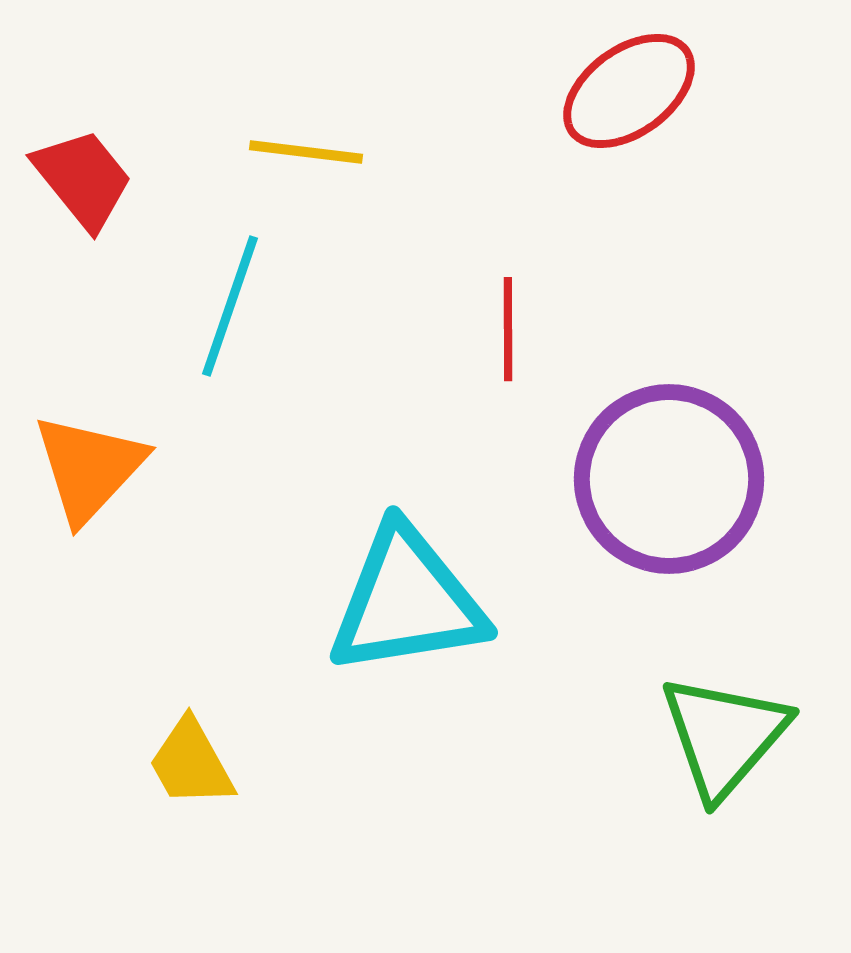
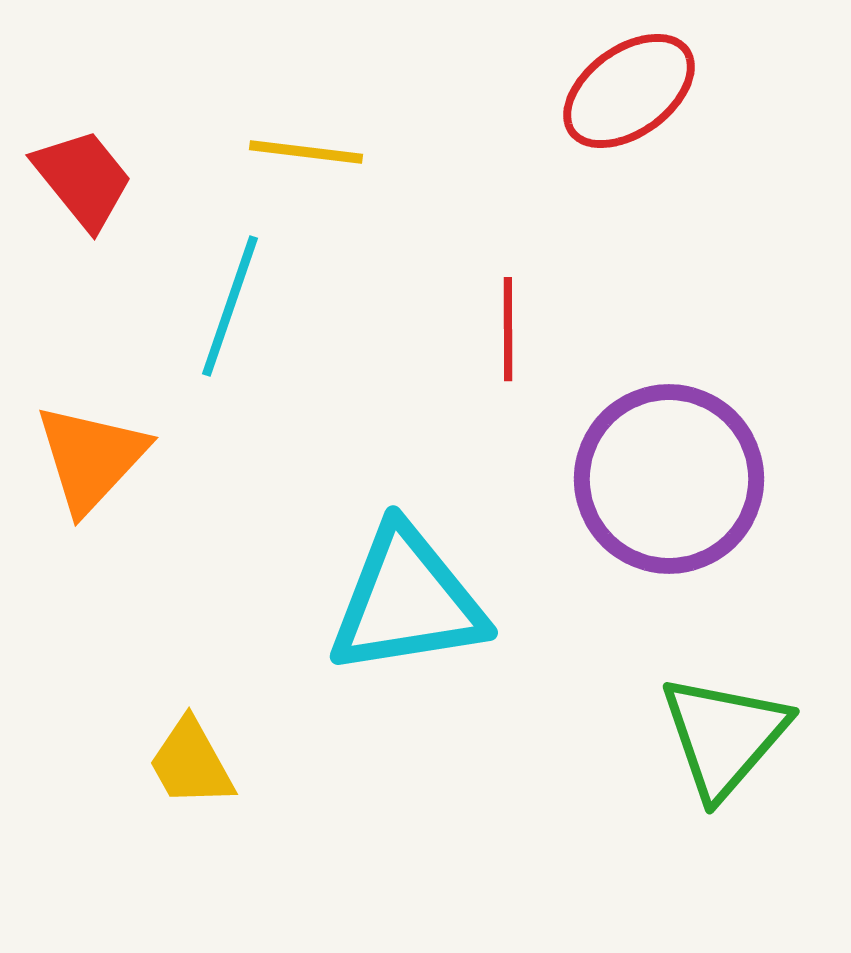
orange triangle: moved 2 px right, 10 px up
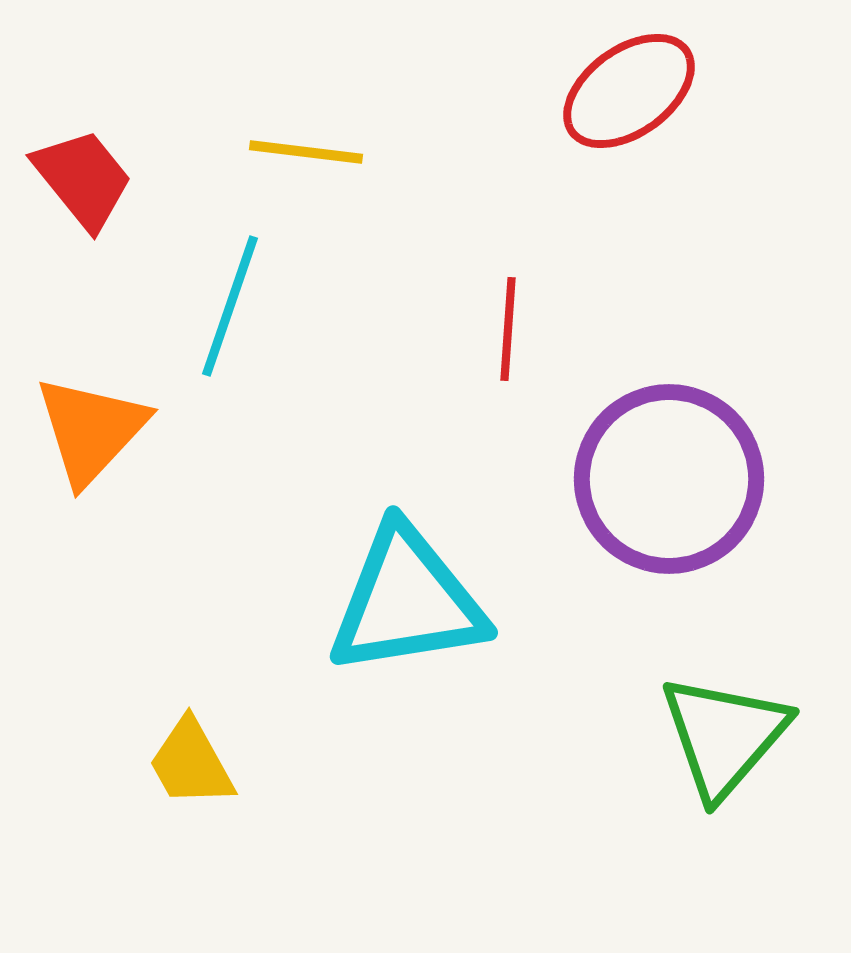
red line: rotated 4 degrees clockwise
orange triangle: moved 28 px up
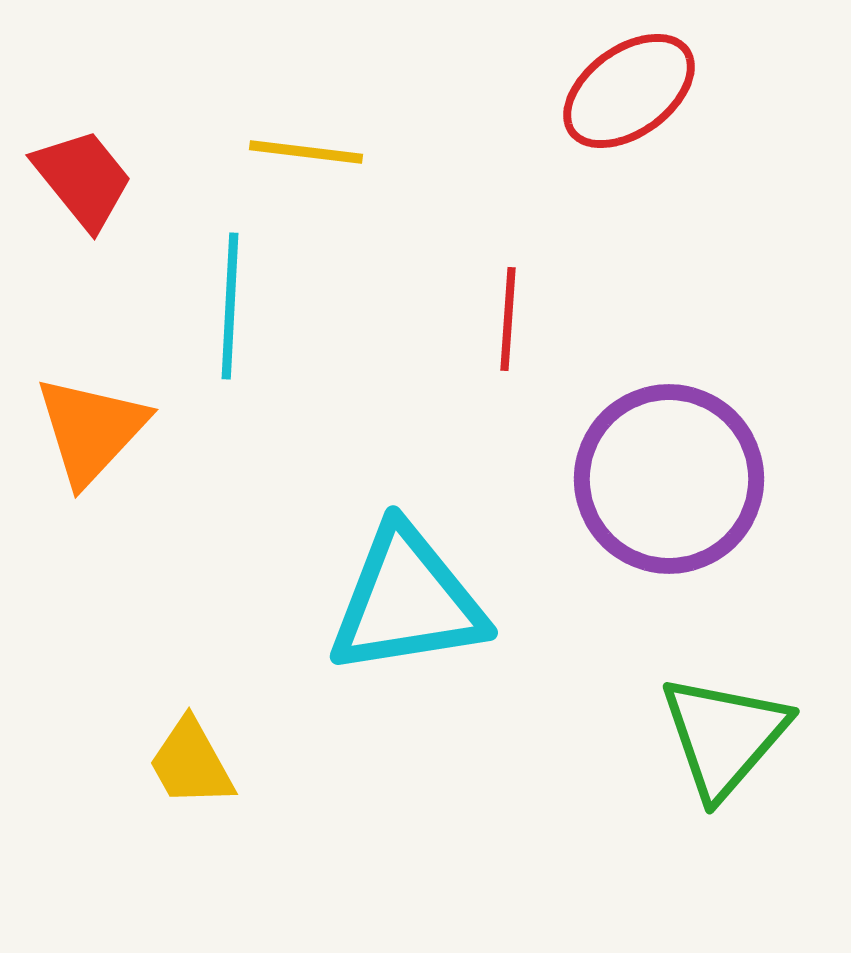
cyan line: rotated 16 degrees counterclockwise
red line: moved 10 px up
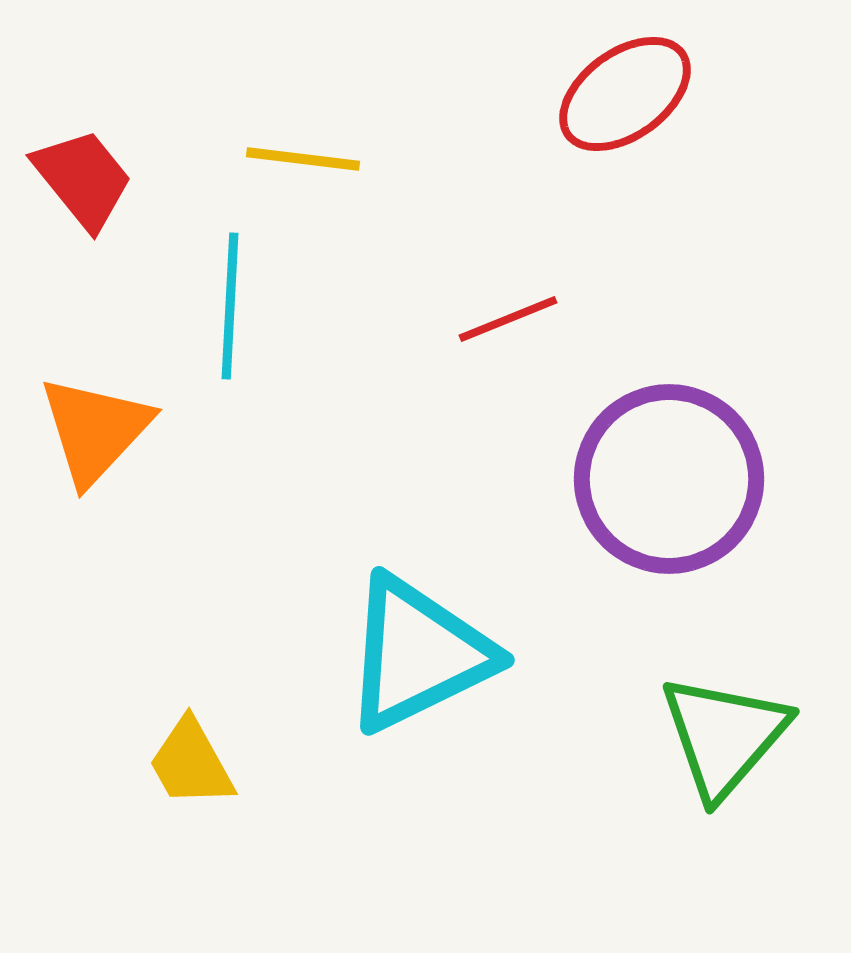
red ellipse: moved 4 px left, 3 px down
yellow line: moved 3 px left, 7 px down
red line: rotated 64 degrees clockwise
orange triangle: moved 4 px right
cyan triangle: moved 11 px right, 53 px down; rotated 17 degrees counterclockwise
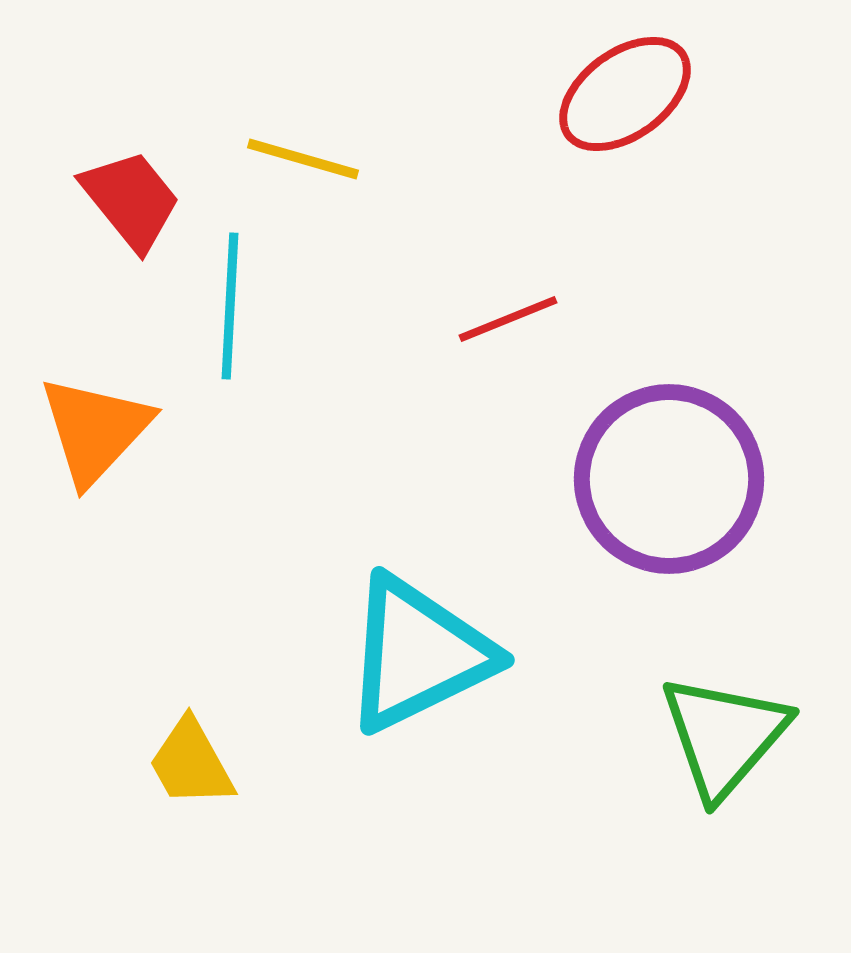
yellow line: rotated 9 degrees clockwise
red trapezoid: moved 48 px right, 21 px down
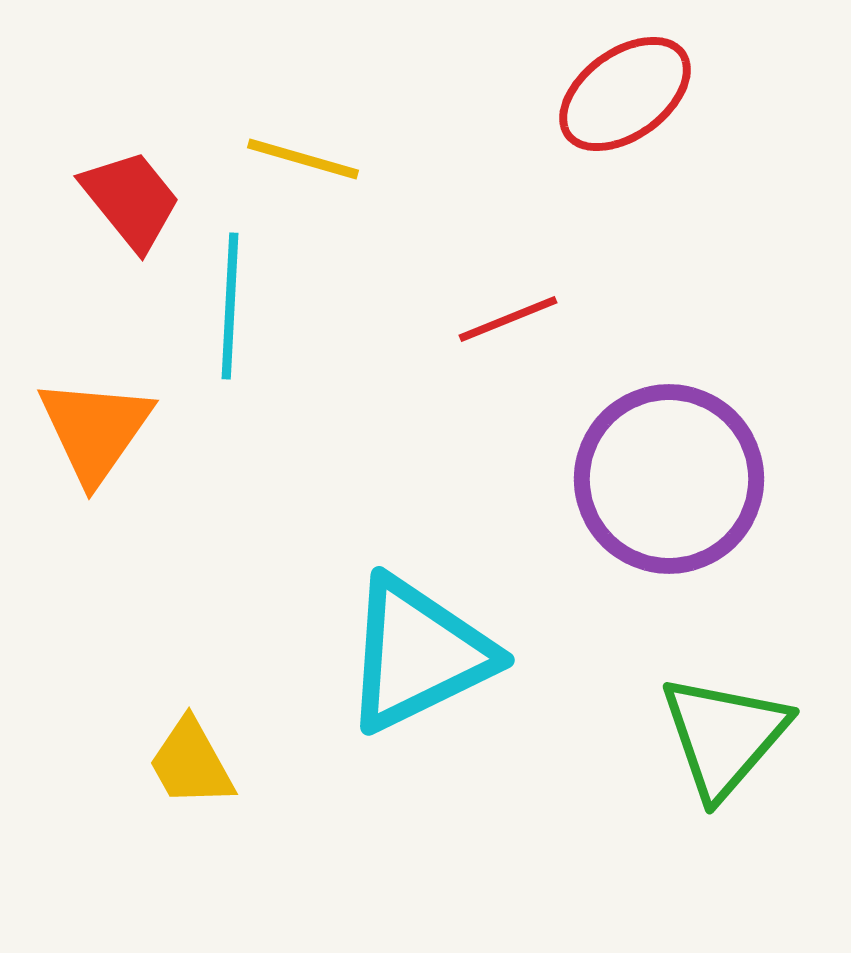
orange triangle: rotated 8 degrees counterclockwise
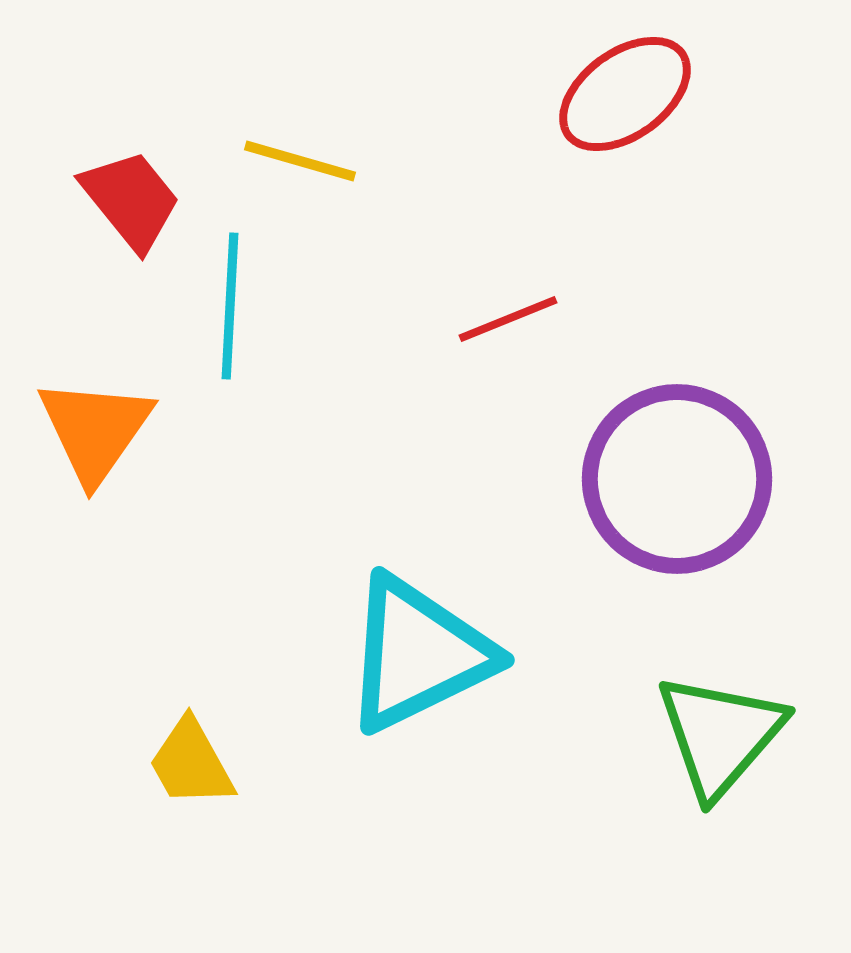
yellow line: moved 3 px left, 2 px down
purple circle: moved 8 px right
green triangle: moved 4 px left, 1 px up
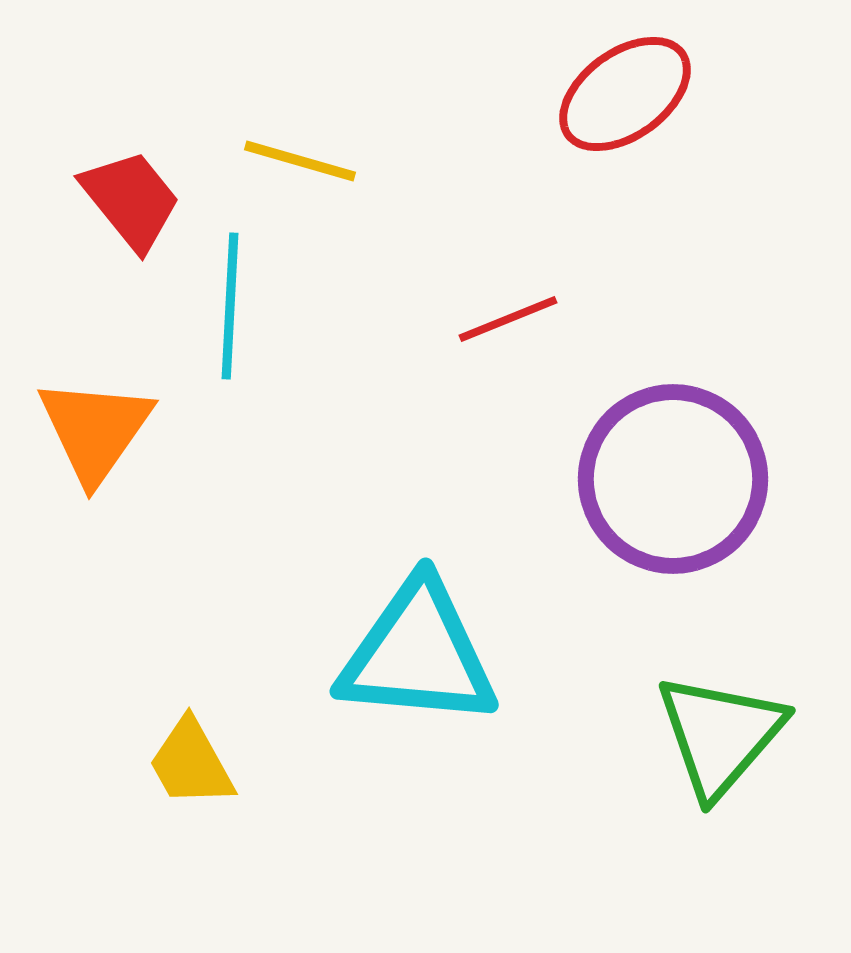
purple circle: moved 4 px left
cyan triangle: rotated 31 degrees clockwise
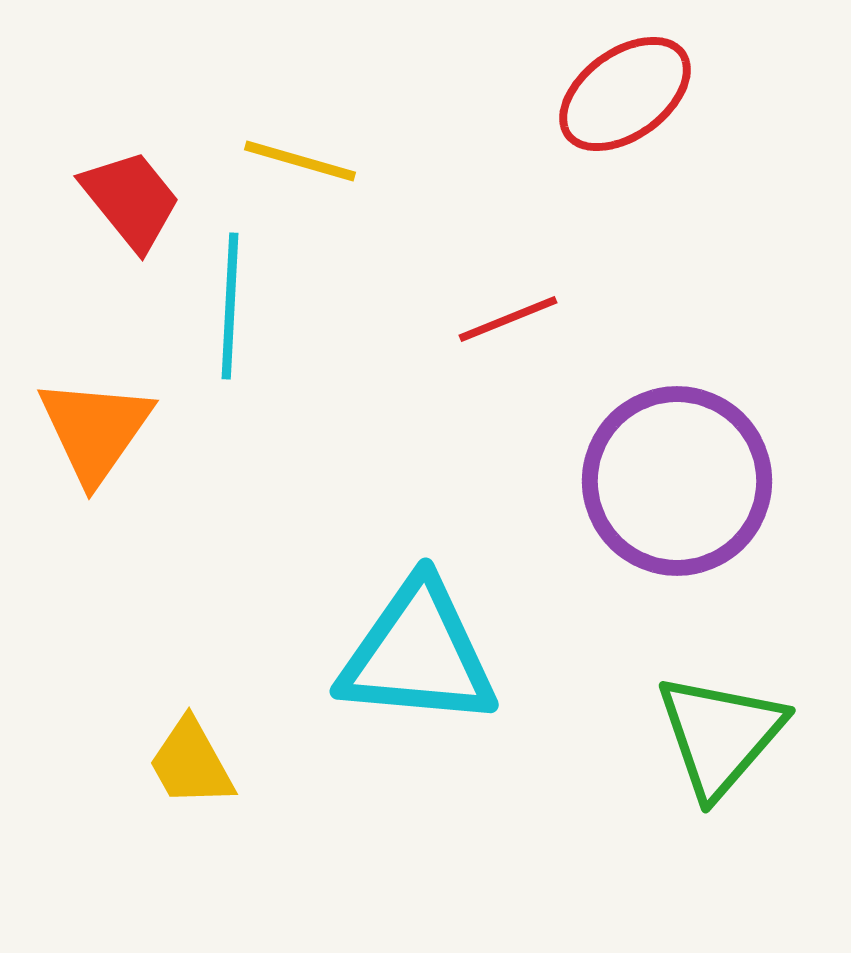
purple circle: moved 4 px right, 2 px down
